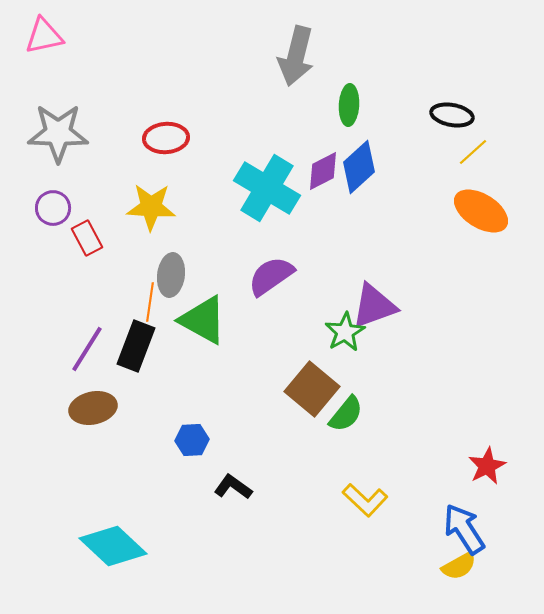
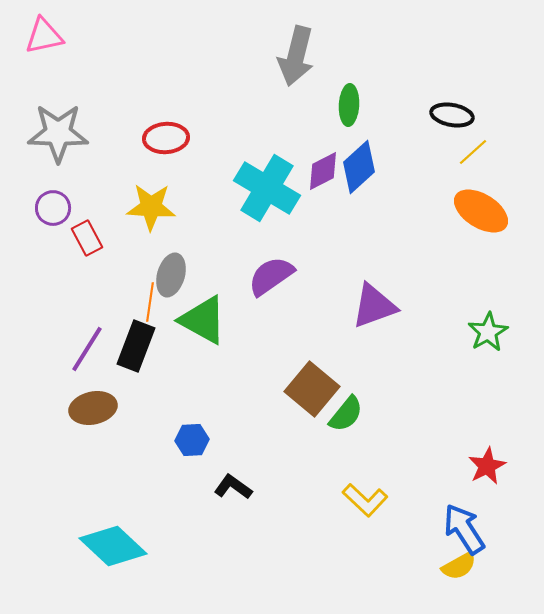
gray ellipse: rotated 9 degrees clockwise
green star: moved 143 px right
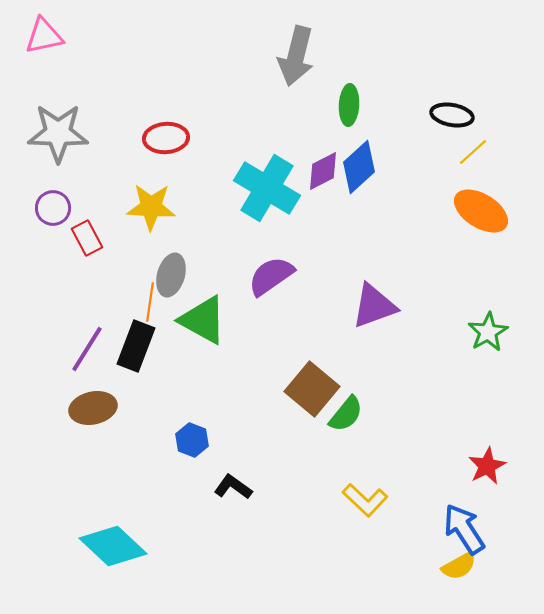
blue hexagon: rotated 24 degrees clockwise
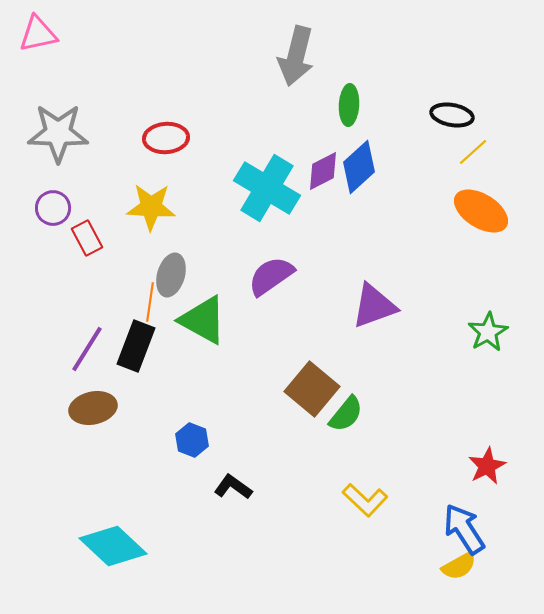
pink triangle: moved 6 px left, 2 px up
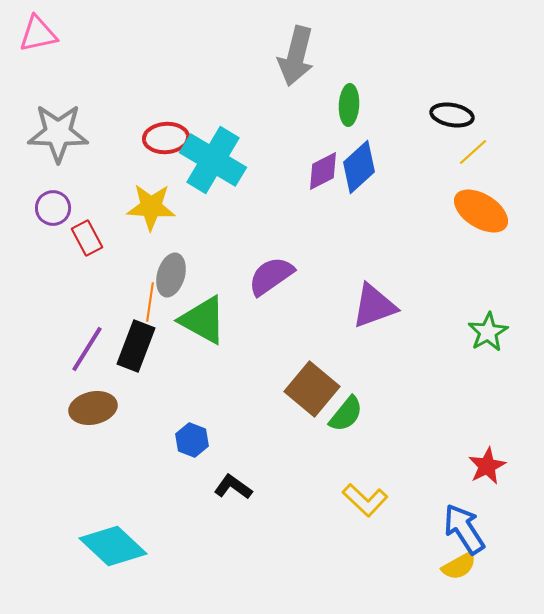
cyan cross: moved 54 px left, 28 px up
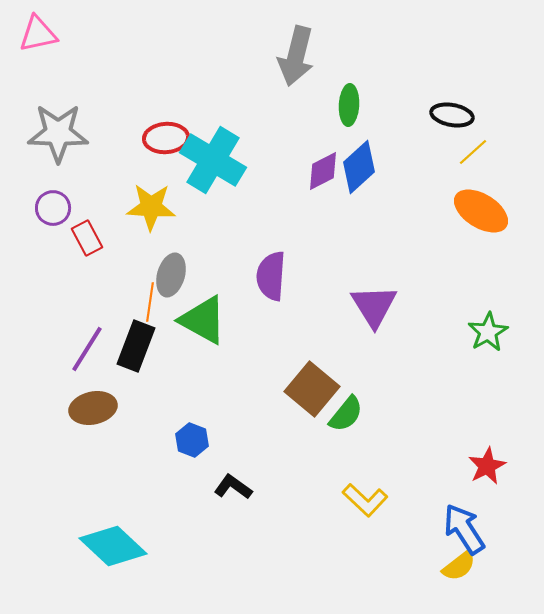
purple semicircle: rotated 51 degrees counterclockwise
purple triangle: rotated 42 degrees counterclockwise
yellow semicircle: rotated 9 degrees counterclockwise
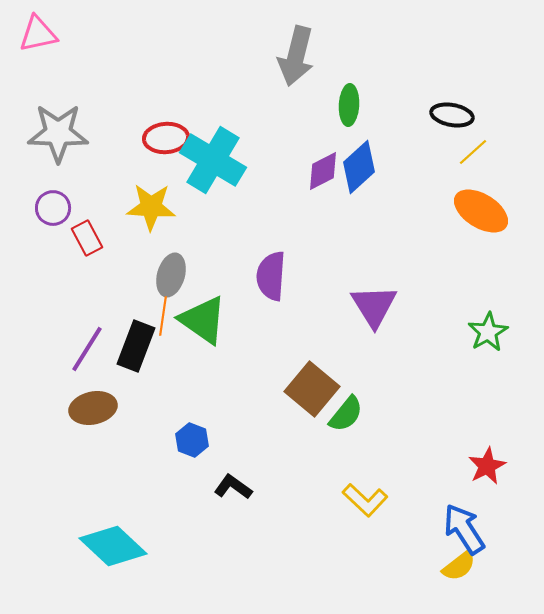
orange line: moved 13 px right, 14 px down
green triangle: rotated 6 degrees clockwise
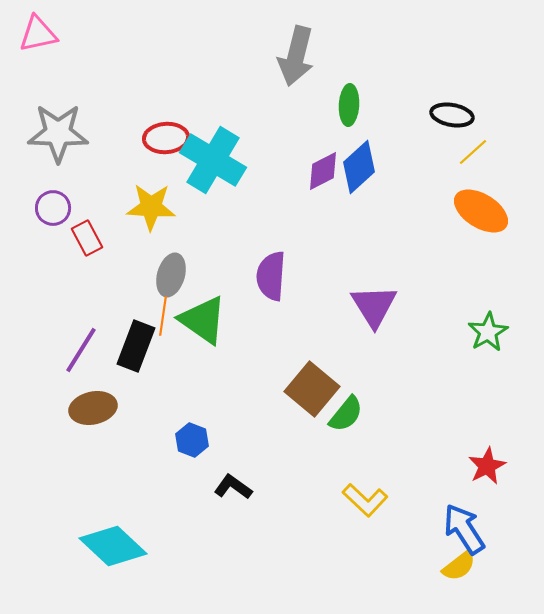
purple line: moved 6 px left, 1 px down
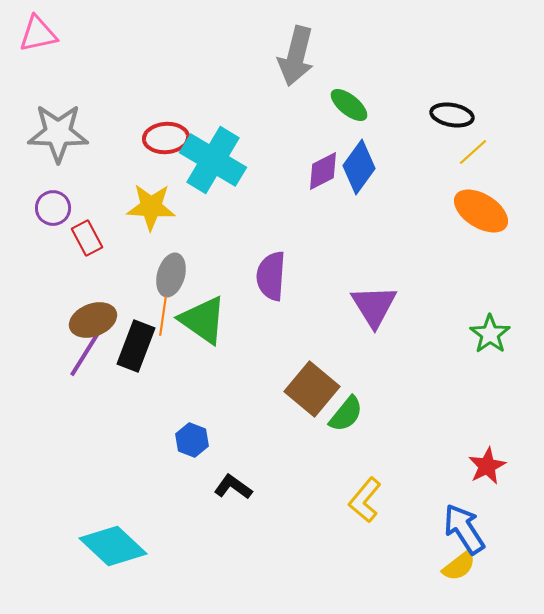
green ellipse: rotated 54 degrees counterclockwise
blue diamond: rotated 12 degrees counterclockwise
green star: moved 2 px right, 2 px down; rotated 6 degrees counterclockwise
purple line: moved 4 px right, 4 px down
brown ellipse: moved 88 px up; rotated 9 degrees counterclockwise
yellow L-shape: rotated 87 degrees clockwise
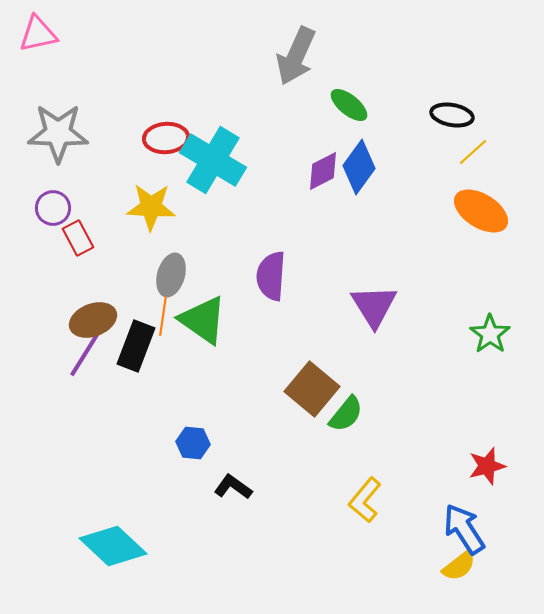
gray arrow: rotated 10 degrees clockwise
red rectangle: moved 9 px left
blue hexagon: moved 1 px right, 3 px down; rotated 16 degrees counterclockwise
red star: rotated 12 degrees clockwise
